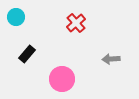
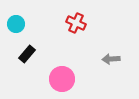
cyan circle: moved 7 px down
red cross: rotated 24 degrees counterclockwise
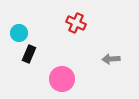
cyan circle: moved 3 px right, 9 px down
black rectangle: moved 2 px right; rotated 18 degrees counterclockwise
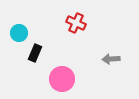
black rectangle: moved 6 px right, 1 px up
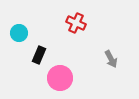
black rectangle: moved 4 px right, 2 px down
gray arrow: rotated 114 degrees counterclockwise
pink circle: moved 2 px left, 1 px up
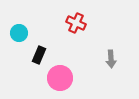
gray arrow: rotated 24 degrees clockwise
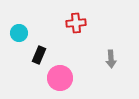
red cross: rotated 30 degrees counterclockwise
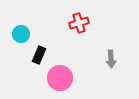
red cross: moved 3 px right; rotated 12 degrees counterclockwise
cyan circle: moved 2 px right, 1 px down
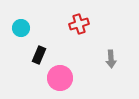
red cross: moved 1 px down
cyan circle: moved 6 px up
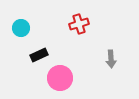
black rectangle: rotated 42 degrees clockwise
